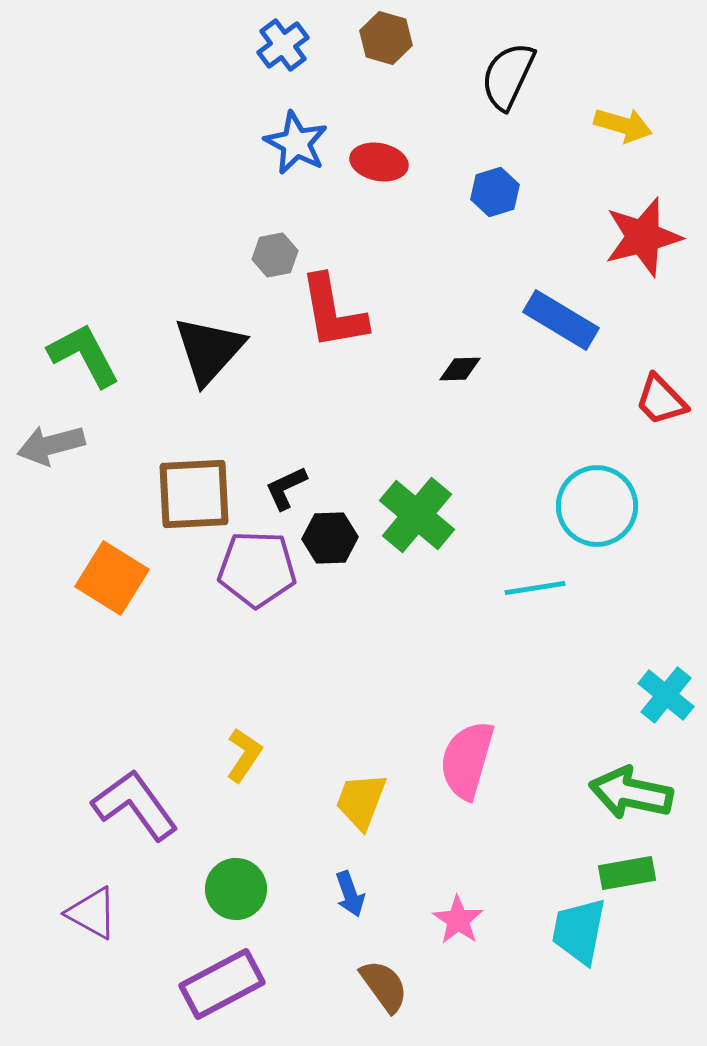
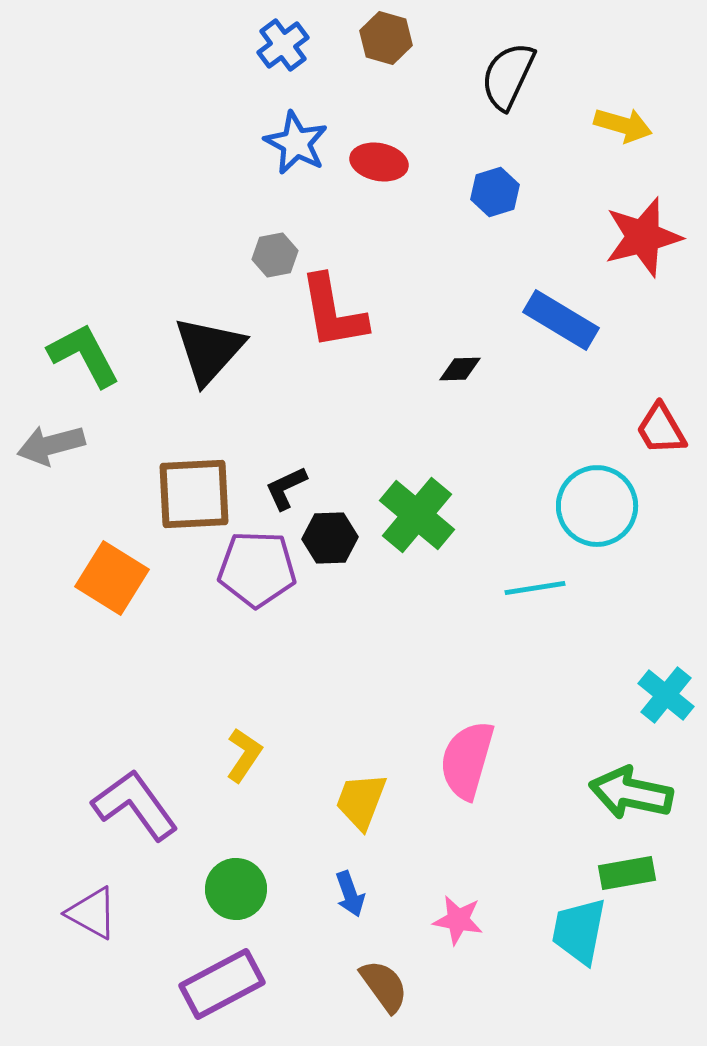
red trapezoid: moved 29 px down; rotated 14 degrees clockwise
pink star: rotated 24 degrees counterclockwise
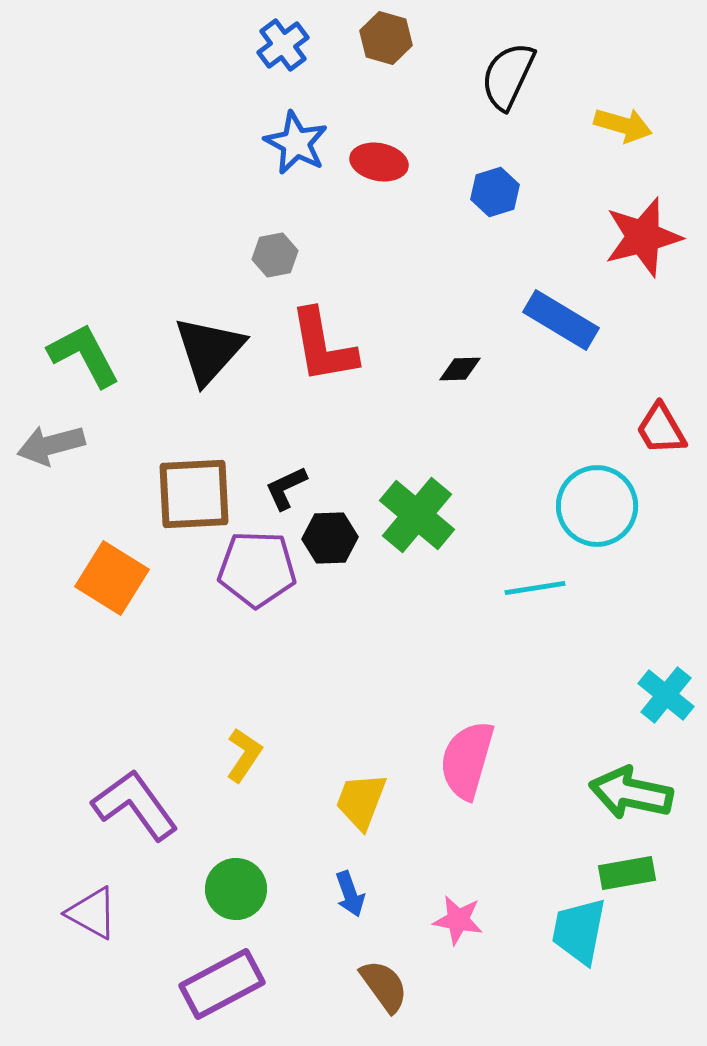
red L-shape: moved 10 px left, 34 px down
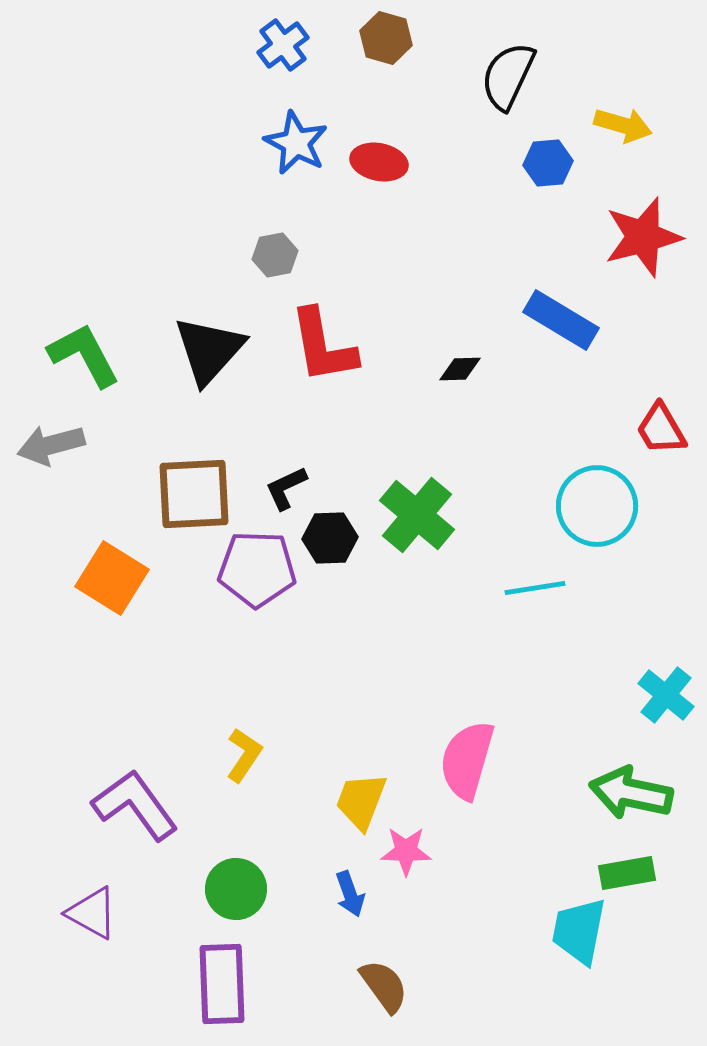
blue hexagon: moved 53 px right, 29 px up; rotated 12 degrees clockwise
pink star: moved 52 px left, 69 px up; rotated 9 degrees counterclockwise
purple rectangle: rotated 64 degrees counterclockwise
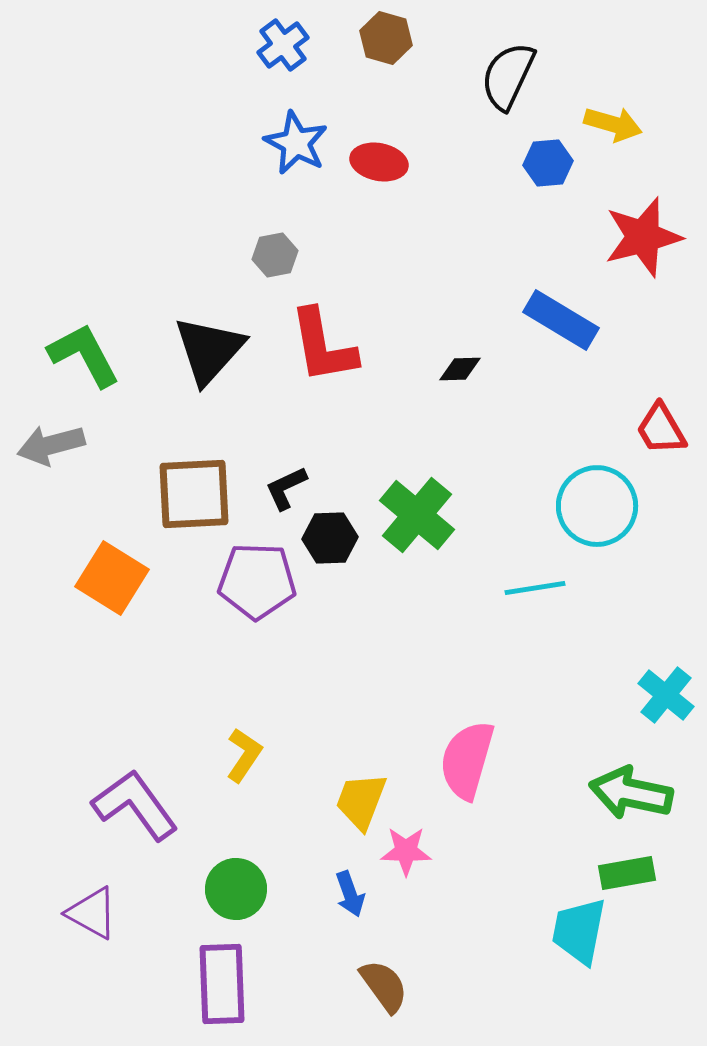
yellow arrow: moved 10 px left, 1 px up
purple pentagon: moved 12 px down
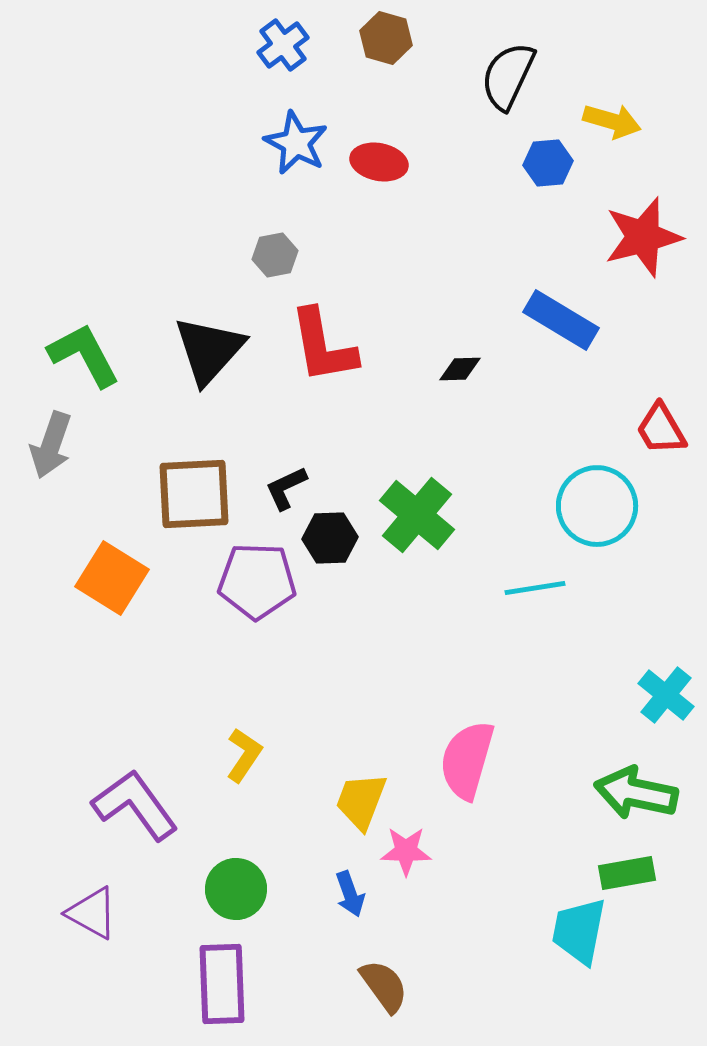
yellow arrow: moved 1 px left, 3 px up
gray arrow: rotated 56 degrees counterclockwise
green arrow: moved 5 px right
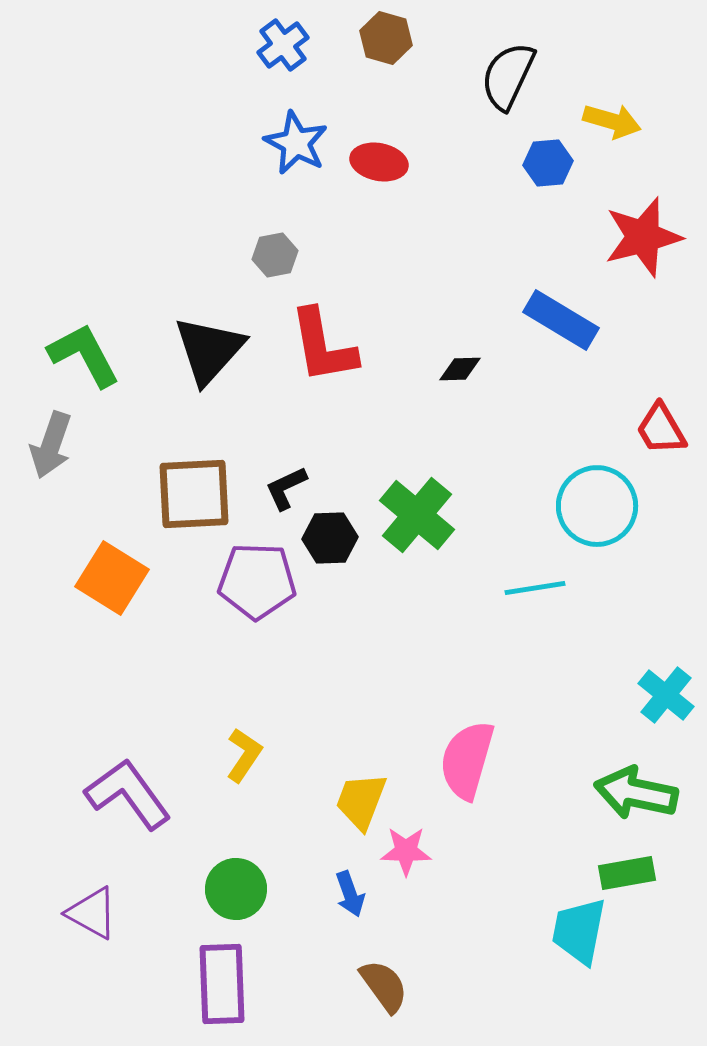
purple L-shape: moved 7 px left, 11 px up
